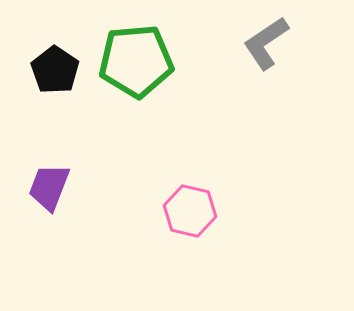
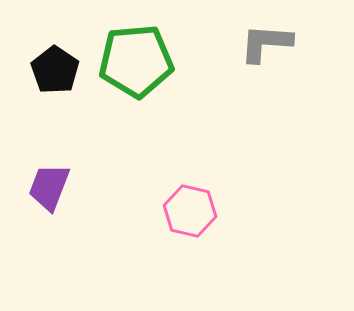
gray L-shape: rotated 38 degrees clockwise
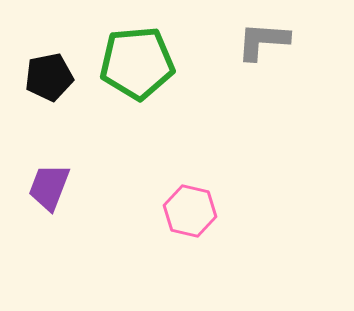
gray L-shape: moved 3 px left, 2 px up
green pentagon: moved 1 px right, 2 px down
black pentagon: moved 6 px left, 7 px down; rotated 27 degrees clockwise
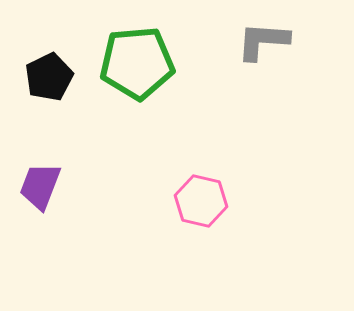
black pentagon: rotated 15 degrees counterclockwise
purple trapezoid: moved 9 px left, 1 px up
pink hexagon: moved 11 px right, 10 px up
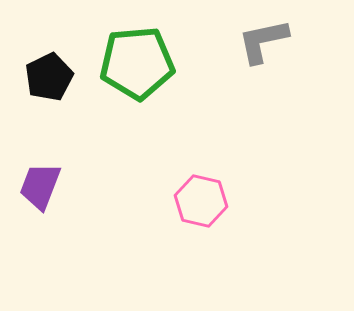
gray L-shape: rotated 16 degrees counterclockwise
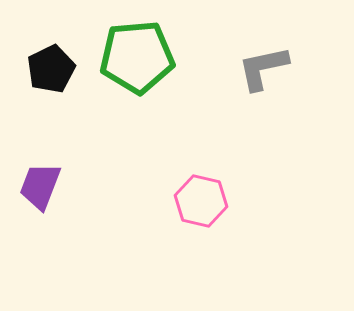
gray L-shape: moved 27 px down
green pentagon: moved 6 px up
black pentagon: moved 2 px right, 8 px up
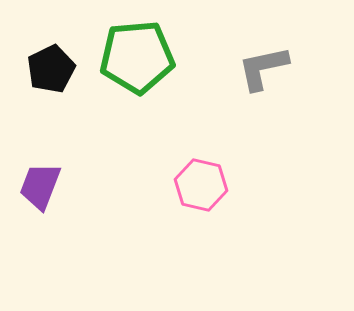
pink hexagon: moved 16 px up
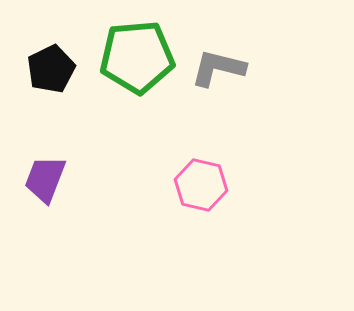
gray L-shape: moved 45 px left; rotated 26 degrees clockwise
purple trapezoid: moved 5 px right, 7 px up
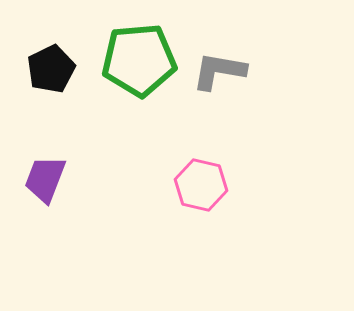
green pentagon: moved 2 px right, 3 px down
gray L-shape: moved 1 px right, 3 px down; rotated 4 degrees counterclockwise
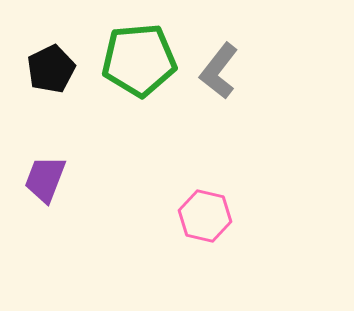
gray L-shape: rotated 62 degrees counterclockwise
pink hexagon: moved 4 px right, 31 px down
